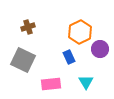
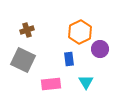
brown cross: moved 1 px left, 3 px down
blue rectangle: moved 2 px down; rotated 16 degrees clockwise
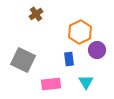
brown cross: moved 9 px right, 16 px up; rotated 16 degrees counterclockwise
purple circle: moved 3 px left, 1 px down
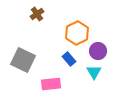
brown cross: moved 1 px right
orange hexagon: moved 3 px left, 1 px down
purple circle: moved 1 px right, 1 px down
blue rectangle: rotated 32 degrees counterclockwise
cyan triangle: moved 8 px right, 10 px up
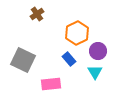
cyan triangle: moved 1 px right
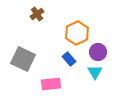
purple circle: moved 1 px down
gray square: moved 1 px up
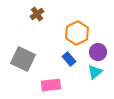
cyan triangle: rotated 21 degrees clockwise
pink rectangle: moved 1 px down
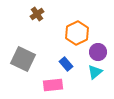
blue rectangle: moved 3 px left, 5 px down
pink rectangle: moved 2 px right
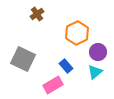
blue rectangle: moved 2 px down
pink rectangle: rotated 24 degrees counterclockwise
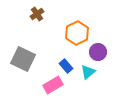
cyan triangle: moved 7 px left
